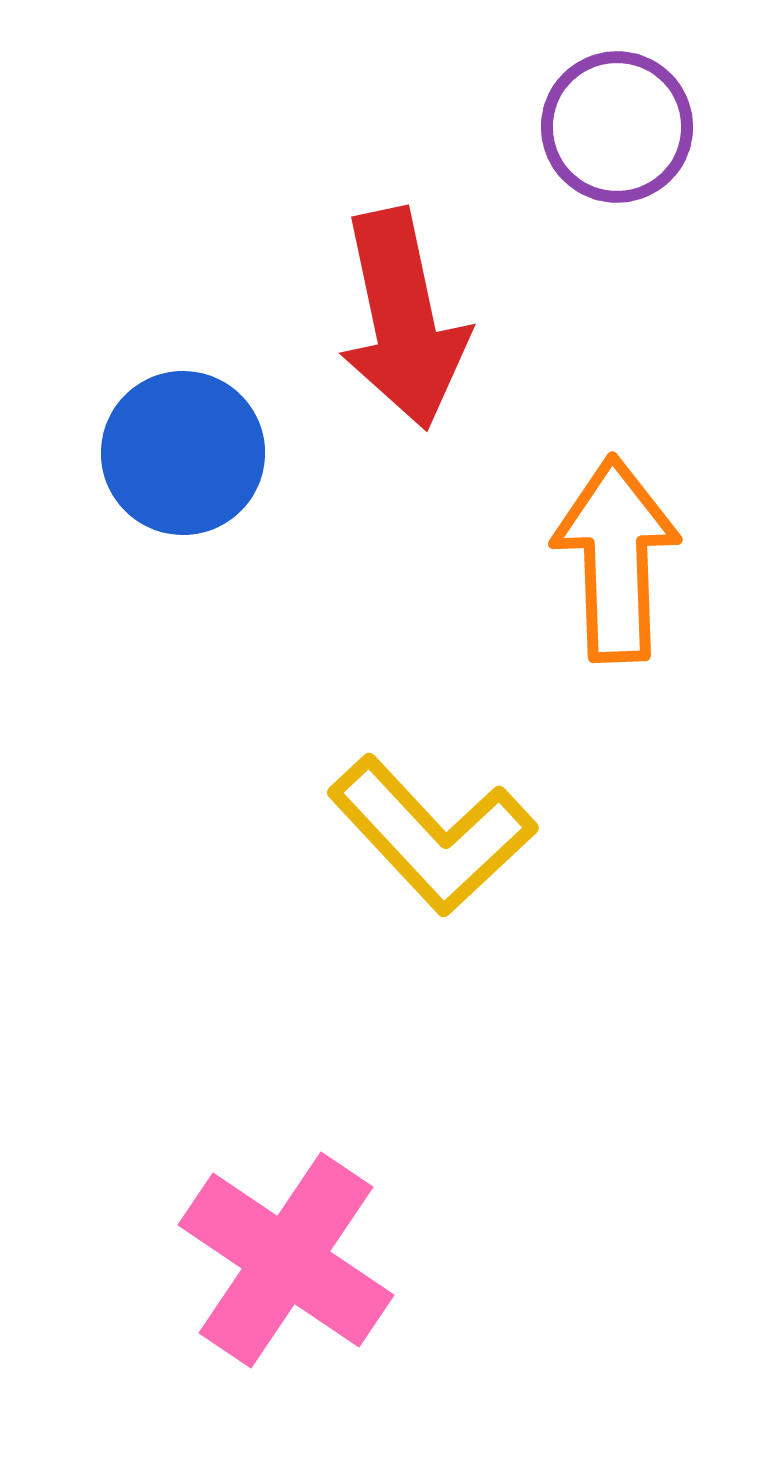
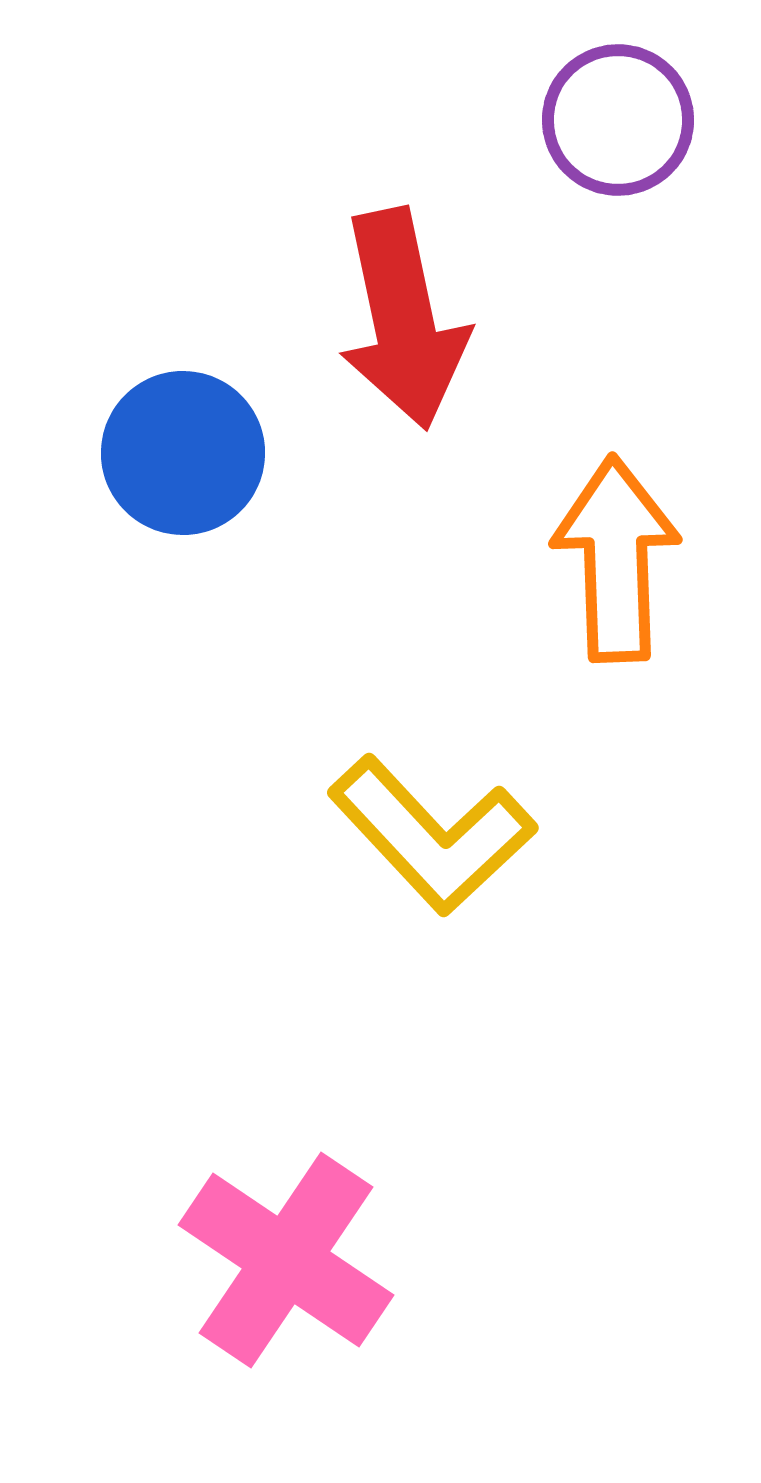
purple circle: moved 1 px right, 7 px up
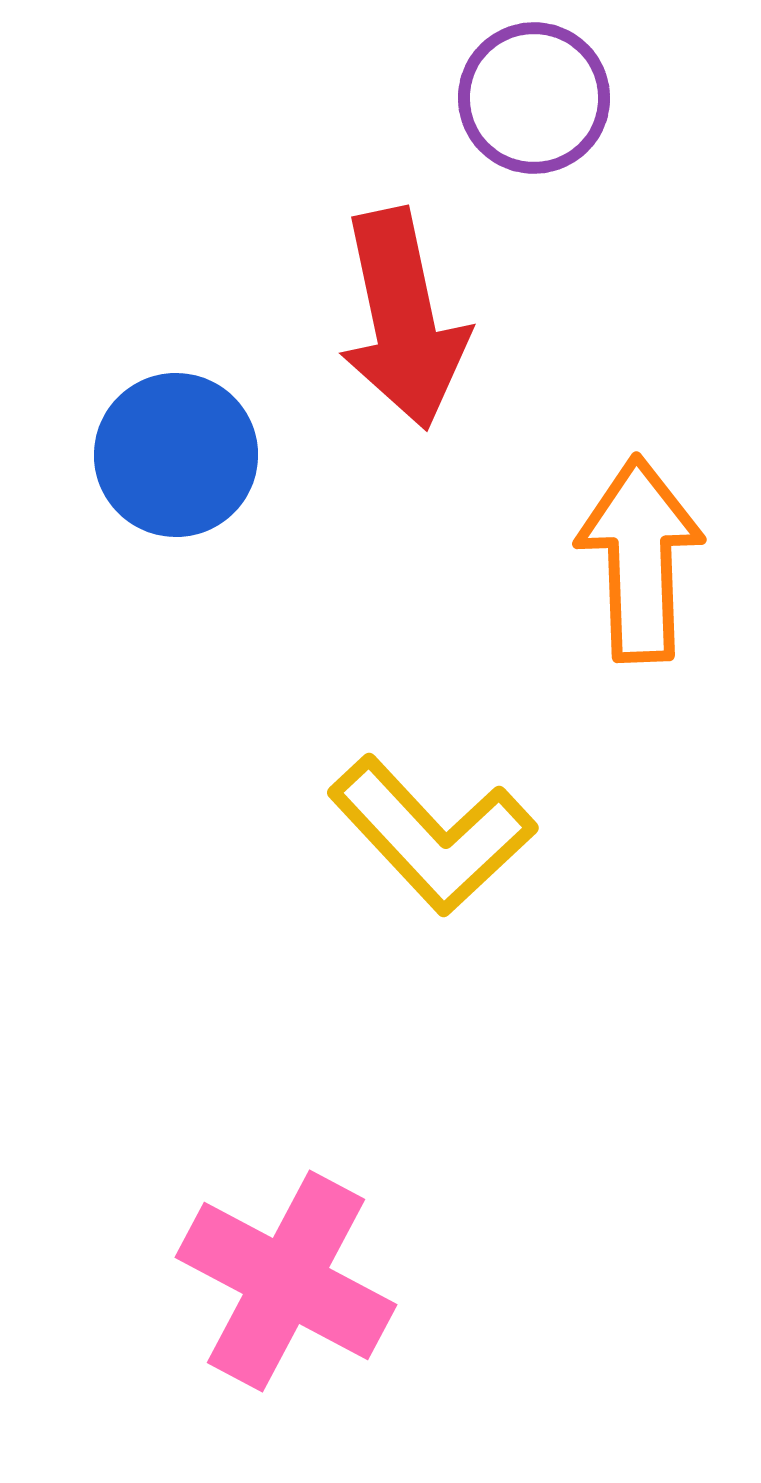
purple circle: moved 84 px left, 22 px up
blue circle: moved 7 px left, 2 px down
orange arrow: moved 24 px right
pink cross: moved 21 px down; rotated 6 degrees counterclockwise
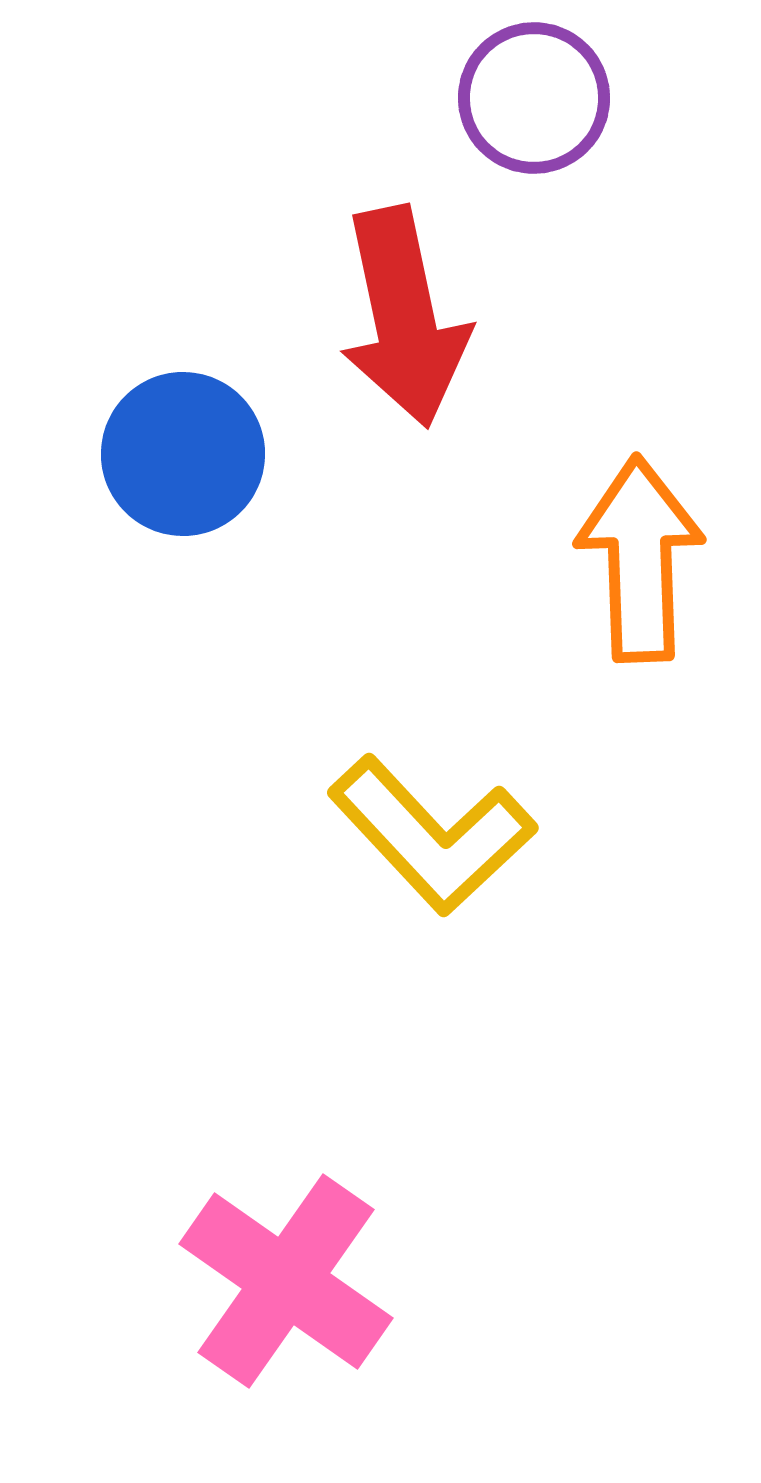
red arrow: moved 1 px right, 2 px up
blue circle: moved 7 px right, 1 px up
pink cross: rotated 7 degrees clockwise
